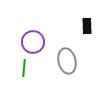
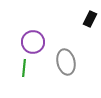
black rectangle: moved 3 px right, 7 px up; rotated 28 degrees clockwise
gray ellipse: moved 1 px left, 1 px down
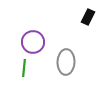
black rectangle: moved 2 px left, 2 px up
gray ellipse: rotated 15 degrees clockwise
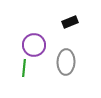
black rectangle: moved 18 px left, 5 px down; rotated 42 degrees clockwise
purple circle: moved 1 px right, 3 px down
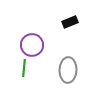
purple circle: moved 2 px left
gray ellipse: moved 2 px right, 8 px down
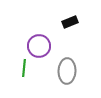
purple circle: moved 7 px right, 1 px down
gray ellipse: moved 1 px left, 1 px down
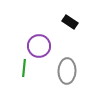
black rectangle: rotated 56 degrees clockwise
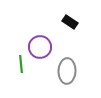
purple circle: moved 1 px right, 1 px down
green line: moved 3 px left, 4 px up; rotated 12 degrees counterclockwise
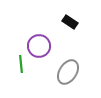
purple circle: moved 1 px left, 1 px up
gray ellipse: moved 1 px right, 1 px down; rotated 30 degrees clockwise
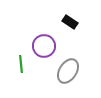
purple circle: moved 5 px right
gray ellipse: moved 1 px up
